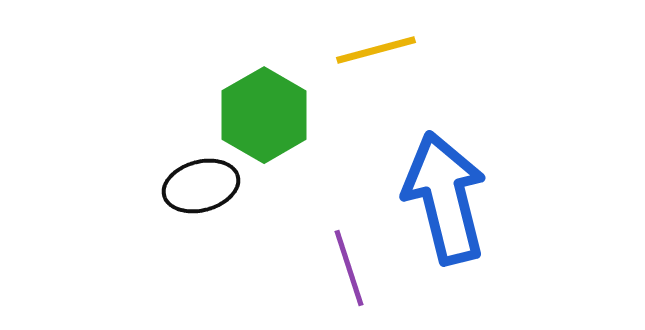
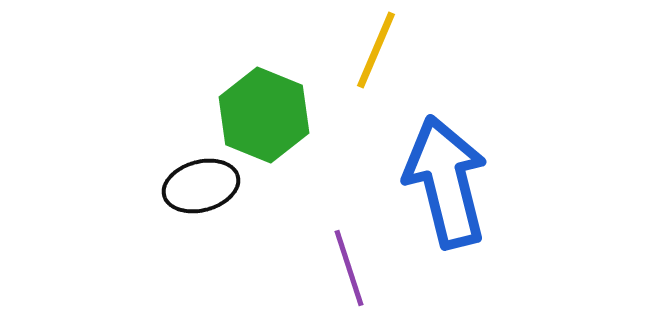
yellow line: rotated 52 degrees counterclockwise
green hexagon: rotated 8 degrees counterclockwise
blue arrow: moved 1 px right, 16 px up
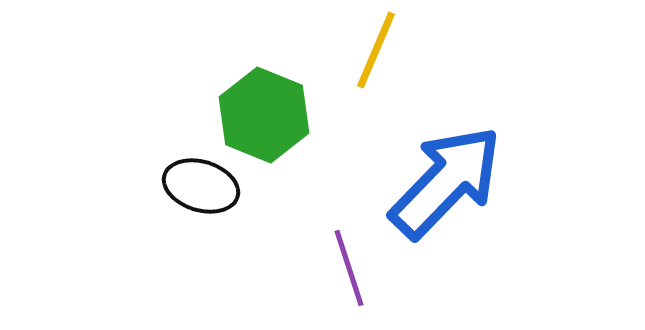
blue arrow: rotated 58 degrees clockwise
black ellipse: rotated 32 degrees clockwise
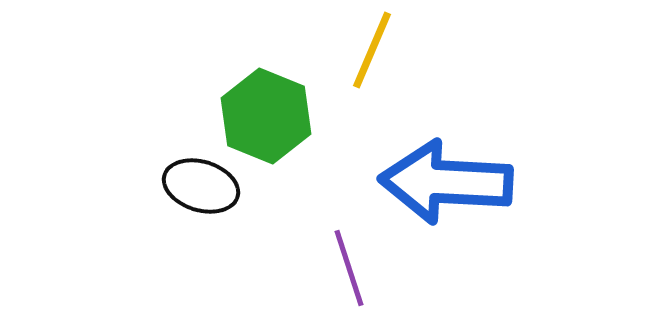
yellow line: moved 4 px left
green hexagon: moved 2 px right, 1 px down
blue arrow: rotated 131 degrees counterclockwise
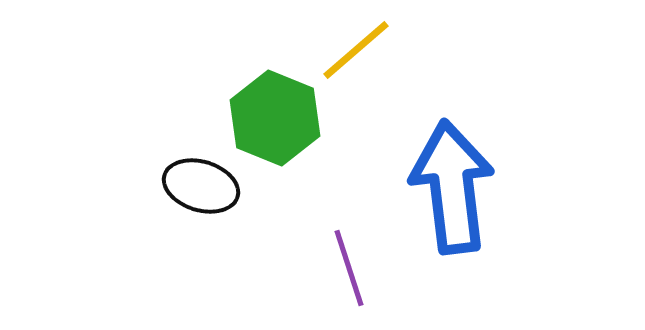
yellow line: moved 16 px left; rotated 26 degrees clockwise
green hexagon: moved 9 px right, 2 px down
blue arrow: moved 6 px right, 5 px down; rotated 80 degrees clockwise
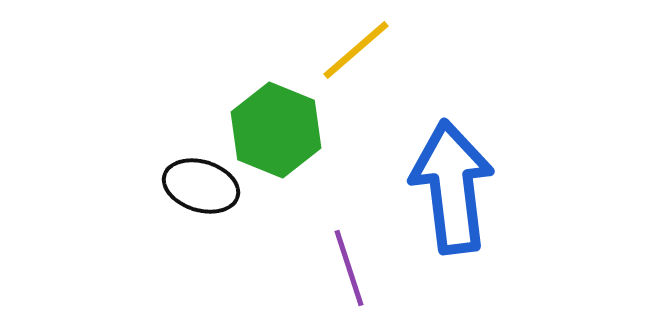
green hexagon: moved 1 px right, 12 px down
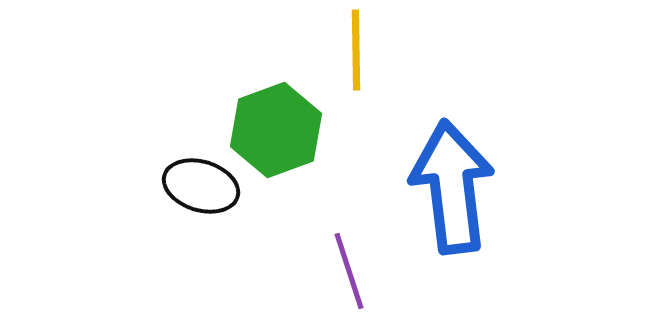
yellow line: rotated 50 degrees counterclockwise
green hexagon: rotated 18 degrees clockwise
purple line: moved 3 px down
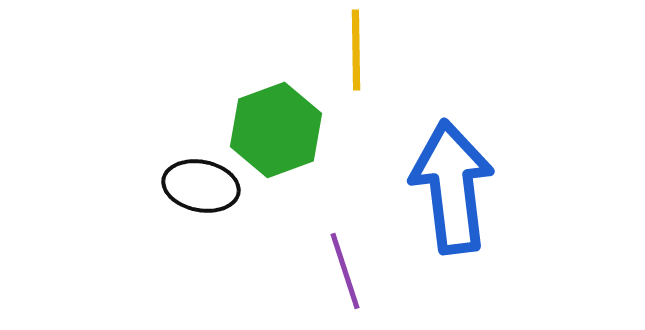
black ellipse: rotated 6 degrees counterclockwise
purple line: moved 4 px left
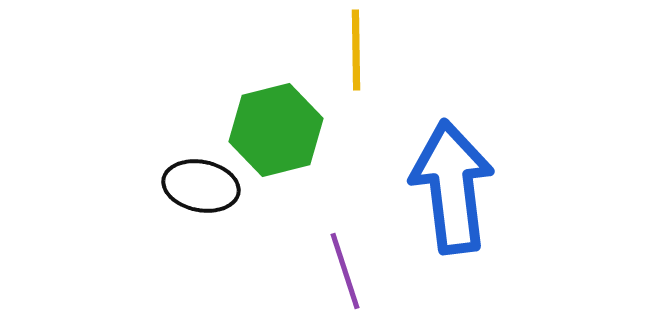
green hexagon: rotated 6 degrees clockwise
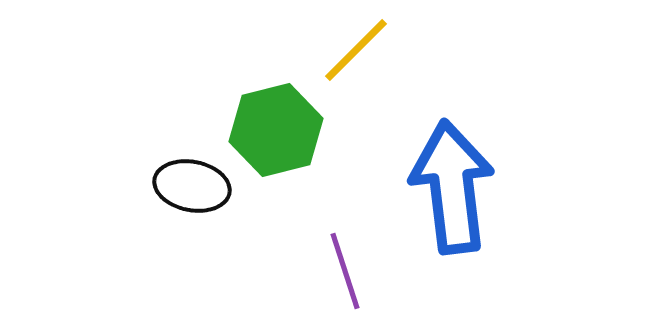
yellow line: rotated 46 degrees clockwise
black ellipse: moved 9 px left
